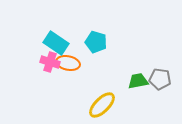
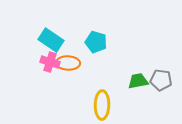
cyan rectangle: moved 5 px left, 3 px up
orange ellipse: rotated 10 degrees counterclockwise
gray pentagon: moved 1 px right, 1 px down
yellow ellipse: rotated 44 degrees counterclockwise
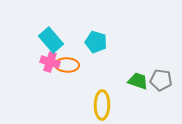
cyan rectangle: rotated 15 degrees clockwise
orange ellipse: moved 1 px left, 2 px down
green trapezoid: rotated 30 degrees clockwise
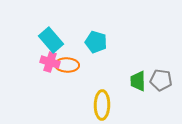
green trapezoid: rotated 110 degrees counterclockwise
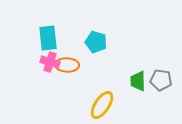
cyan rectangle: moved 3 px left, 2 px up; rotated 35 degrees clockwise
yellow ellipse: rotated 32 degrees clockwise
